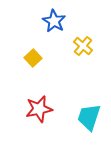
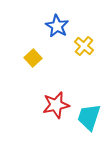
blue star: moved 3 px right, 5 px down
yellow cross: moved 1 px right
red star: moved 17 px right, 4 px up
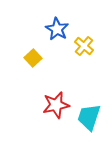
blue star: moved 3 px down
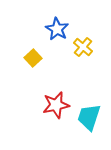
yellow cross: moved 1 px left, 1 px down
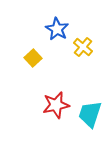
cyan trapezoid: moved 1 px right, 3 px up
